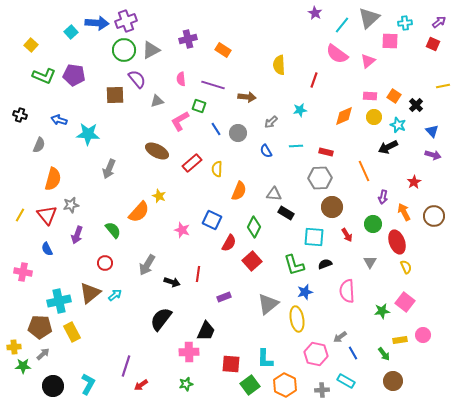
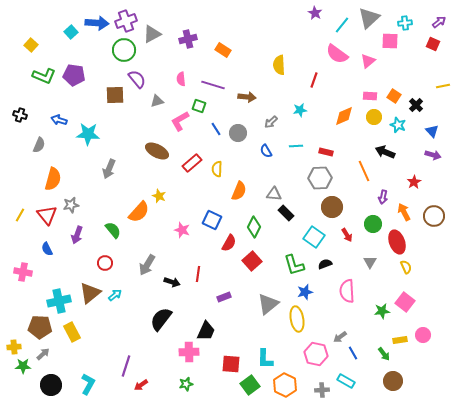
gray triangle at (151, 50): moved 1 px right, 16 px up
black arrow at (388, 147): moved 3 px left, 5 px down; rotated 48 degrees clockwise
black rectangle at (286, 213): rotated 14 degrees clockwise
cyan square at (314, 237): rotated 30 degrees clockwise
black circle at (53, 386): moved 2 px left, 1 px up
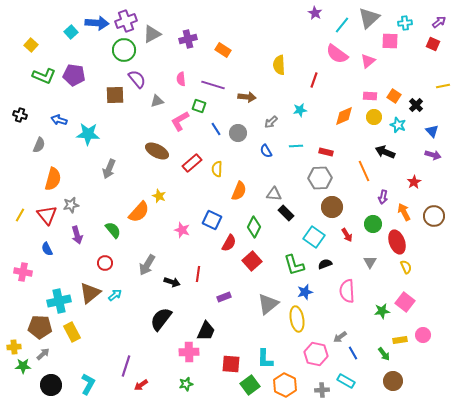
purple arrow at (77, 235): rotated 36 degrees counterclockwise
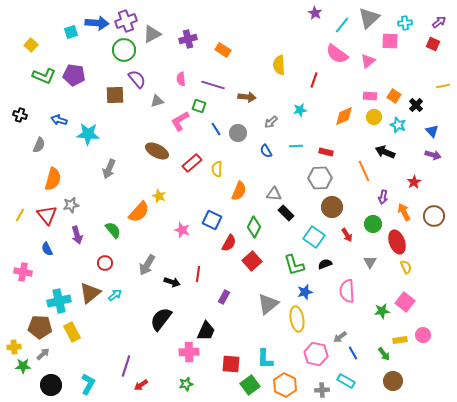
cyan square at (71, 32): rotated 24 degrees clockwise
purple rectangle at (224, 297): rotated 40 degrees counterclockwise
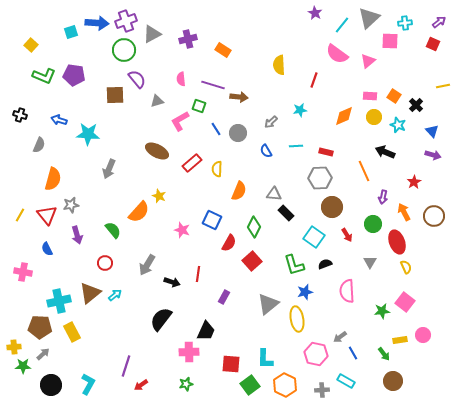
brown arrow at (247, 97): moved 8 px left
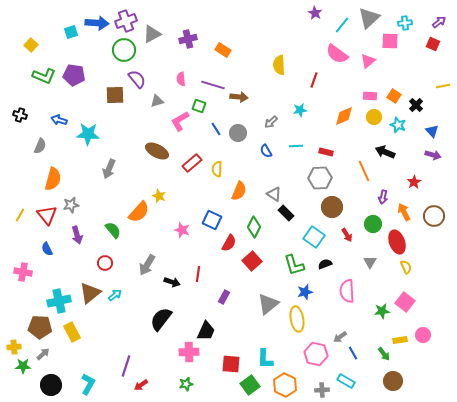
gray semicircle at (39, 145): moved 1 px right, 1 px down
gray triangle at (274, 194): rotated 28 degrees clockwise
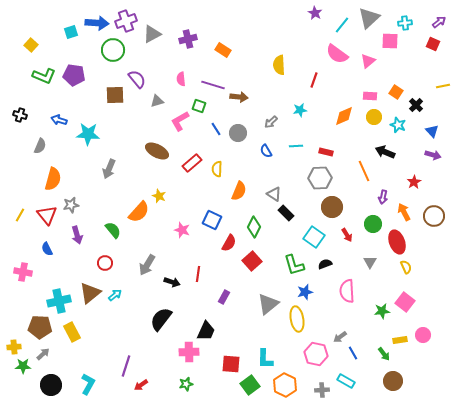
green circle at (124, 50): moved 11 px left
orange square at (394, 96): moved 2 px right, 4 px up
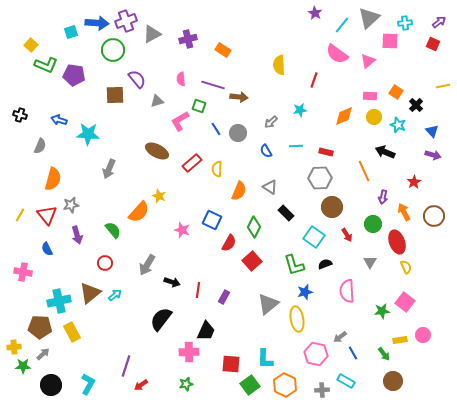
green L-shape at (44, 76): moved 2 px right, 11 px up
gray triangle at (274, 194): moved 4 px left, 7 px up
red line at (198, 274): moved 16 px down
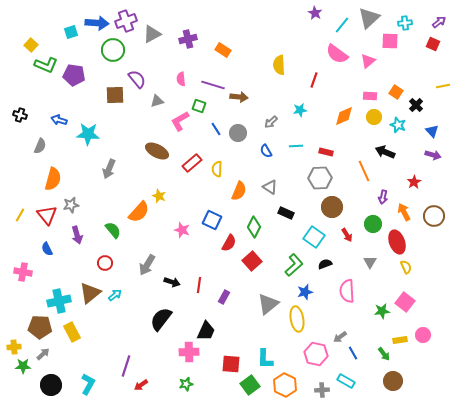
black rectangle at (286, 213): rotated 21 degrees counterclockwise
green L-shape at (294, 265): rotated 115 degrees counterclockwise
red line at (198, 290): moved 1 px right, 5 px up
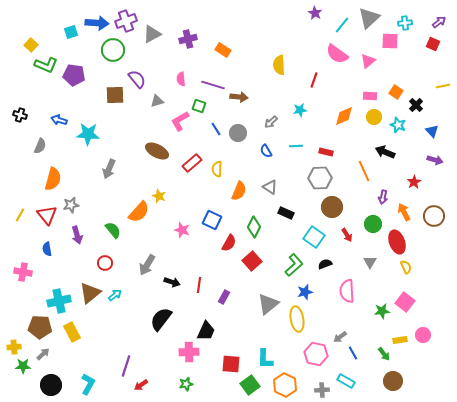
purple arrow at (433, 155): moved 2 px right, 5 px down
blue semicircle at (47, 249): rotated 16 degrees clockwise
